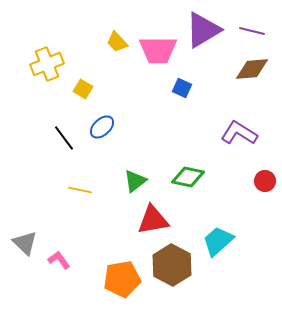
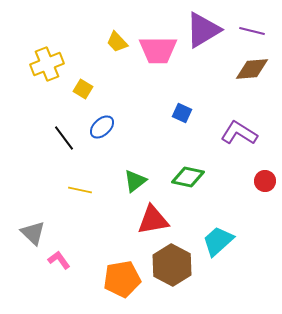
blue square: moved 25 px down
gray triangle: moved 8 px right, 10 px up
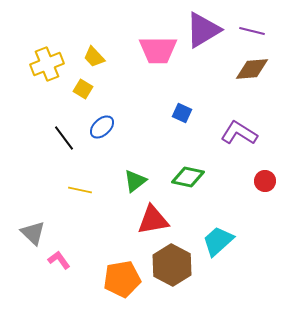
yellow trapezoid: moved 23 px left, 15 px down
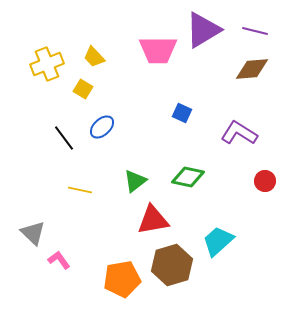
purple line: moved 3 px right
brown hexagon: rotated 15 degrees clockwise
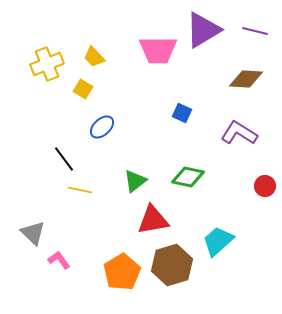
brown diamond: moved 6 px left, 10 px down; rotated 8 degrees clockwise
black line: moved 21 px down
red circle: moved 5 px down
orange pentagon: moved 7 px up; rotated 21 degrees counterclockwise
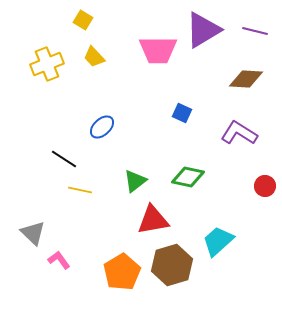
yellow square: moved 69 px up
black line: rotated 20 degrees counterclockwise
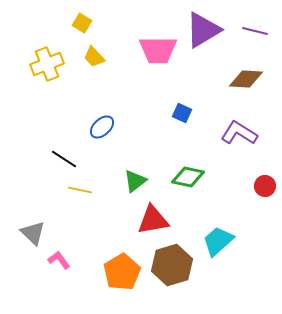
yellow square: moved 1 px left, 3 px down
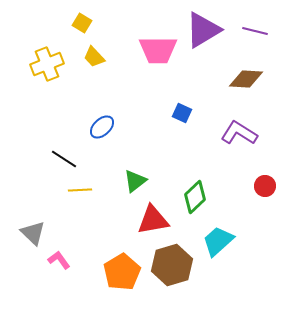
green diamond: moved 7 px right, 20 px down; rotated 56 degrees counterclockwise
yellow line: rotated 15 degrees counterclockwise
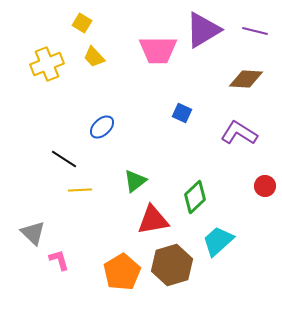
pink L-shape: rotated 20 degrees clockwise
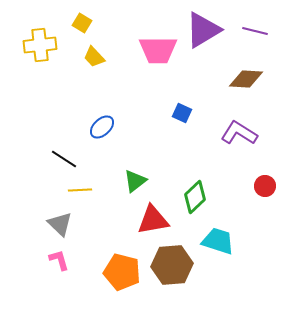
yellow cross: moved 7 px left, 19 px up; rotated 16 degrees clockwise
gray triangle: moved 27 px right, 9 px up
cyan trapezoid: rotated 60 degrees clockwise
brown hexagon: rotated 12 degrees clockwise
orange pentagon: rotated 27 degrees counterclockwise
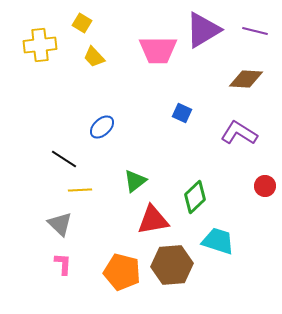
pink L-shape: moved 4 px right, 4 px down; rotated 20 degrees clockwise
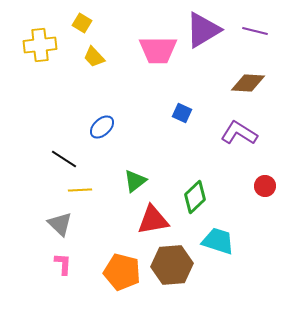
brown diamond: moved 2 px right, 4 px down
